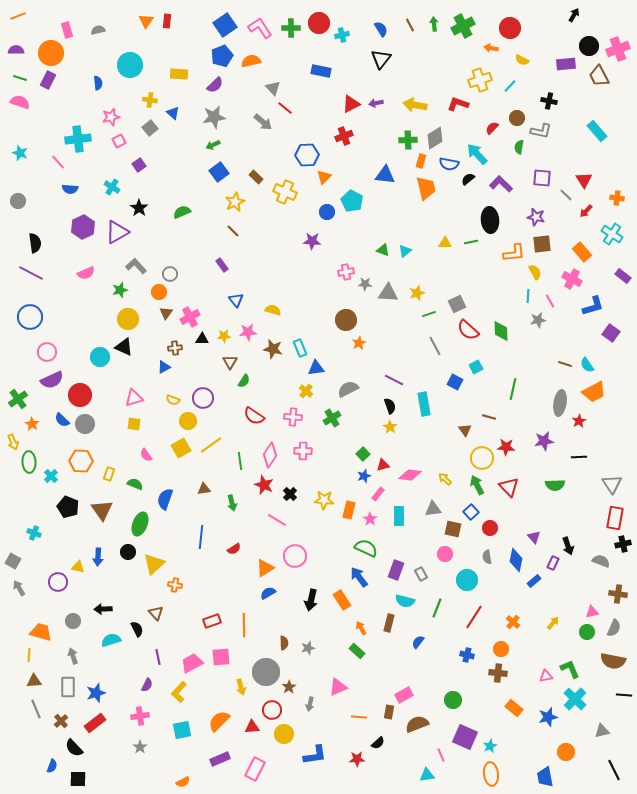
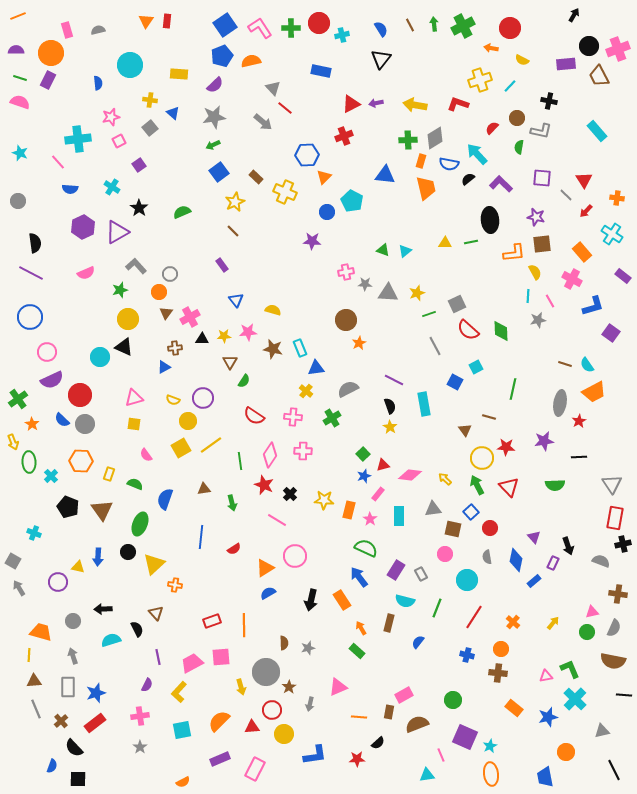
purple rectangle at (396, 570): rotated 12 degrees clockwise
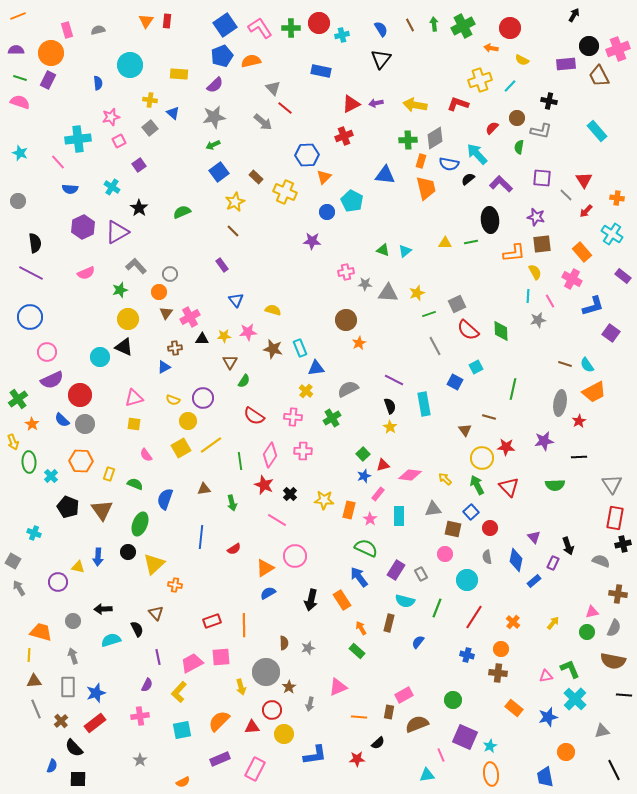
gray star at (140, 747): moved 13 px down
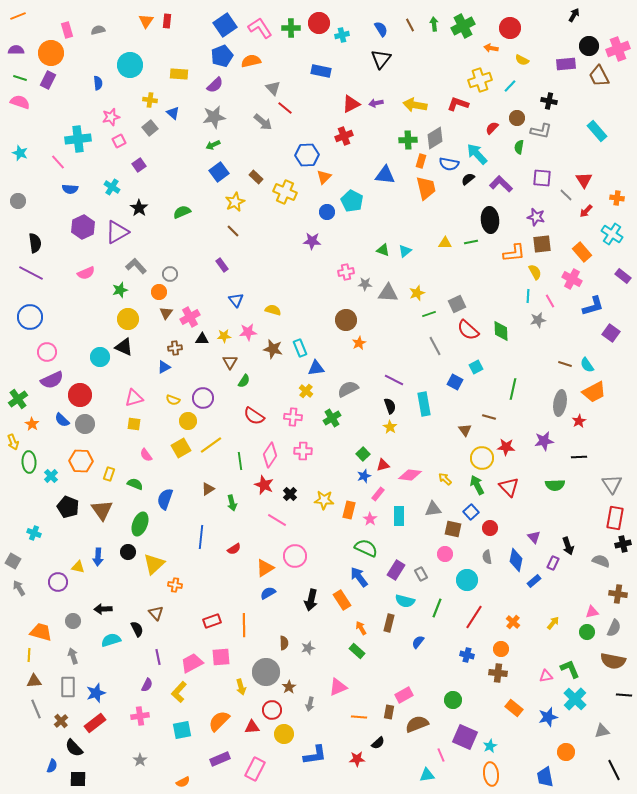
brown triangle at (204, 489): moved 4 px right; rotated 24 degrees counterclockwise
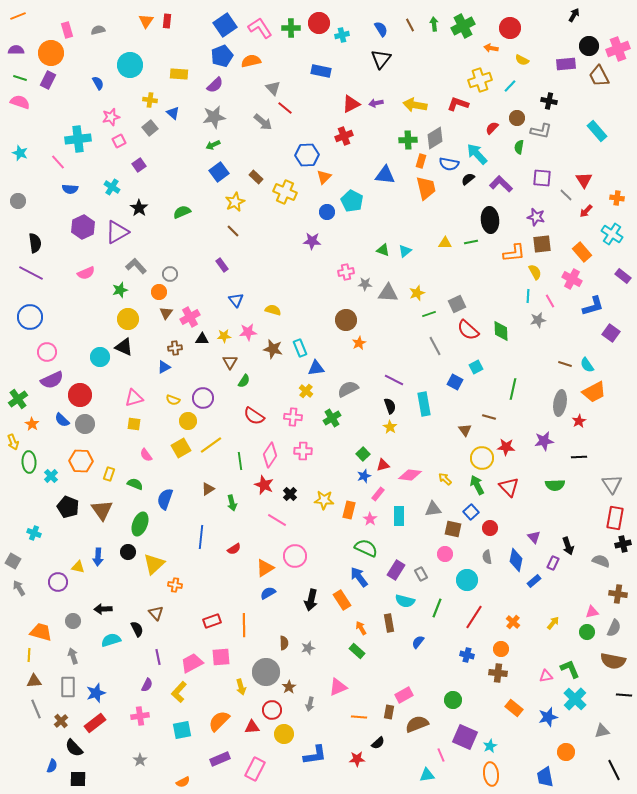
blue semicircle at (98, 83): rotated 24 degrees counterclockwise
brown rectangle at (389, 623): rotated 24 degrees counterclockwise
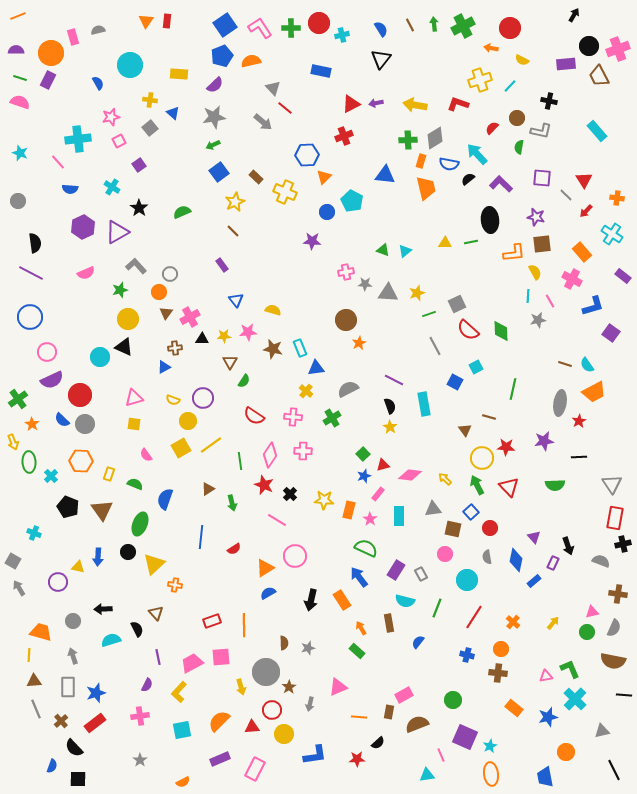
pink rectangle at (67, 30): moved 6 px right, 7 px down
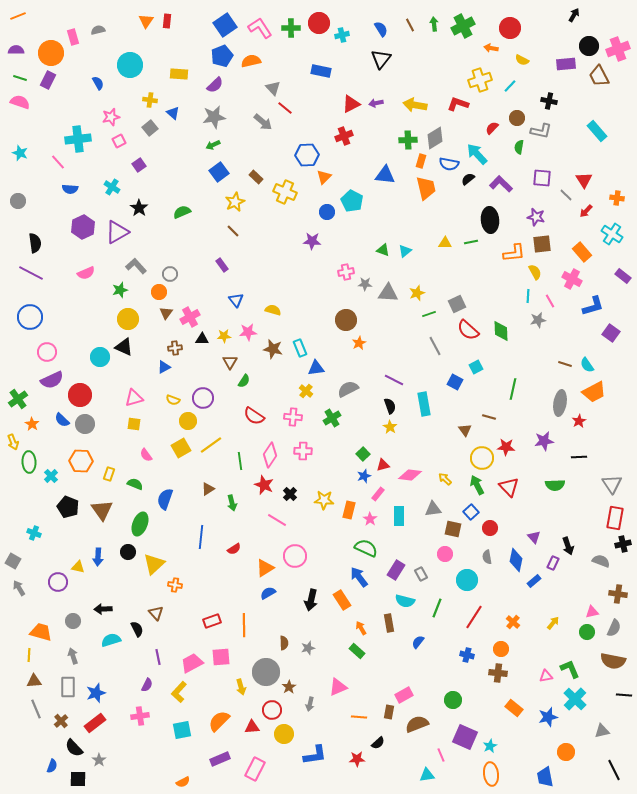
gray star at (140, 760): moved 41 px left
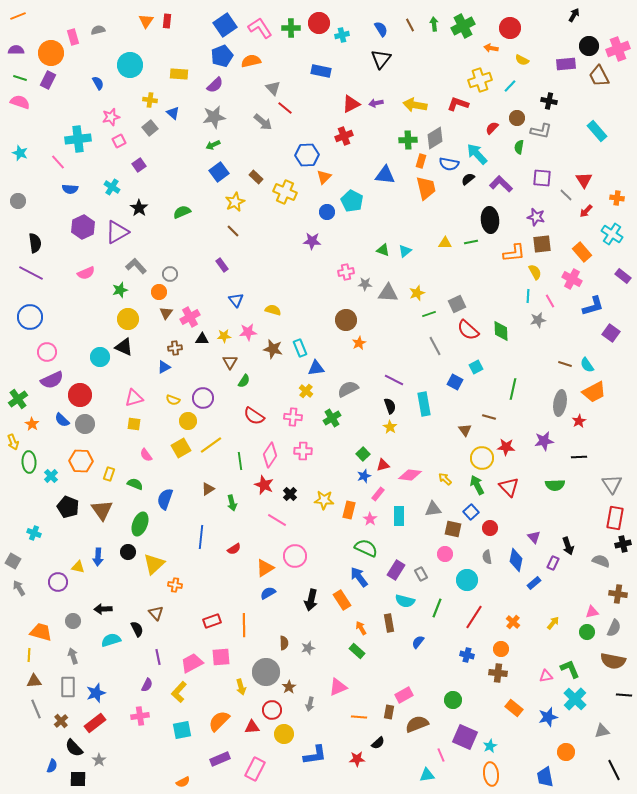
blue rectangle at (534, 581): moved 2 px down
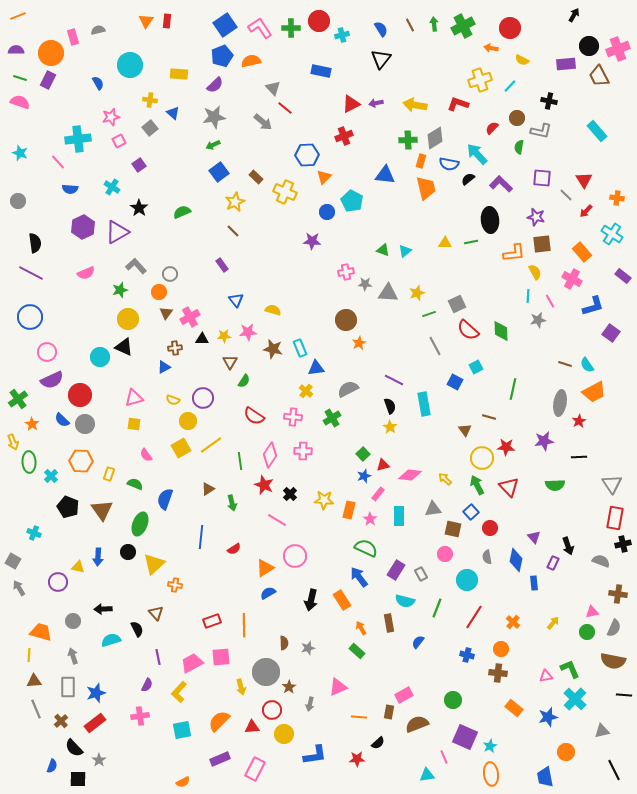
red circle at (319, 23): moved 2 px up
blue rectangle at (534, 583): rotated 56 degrees counterclockwise
pink line at (441, 755): moved 3 px right, 2 px down
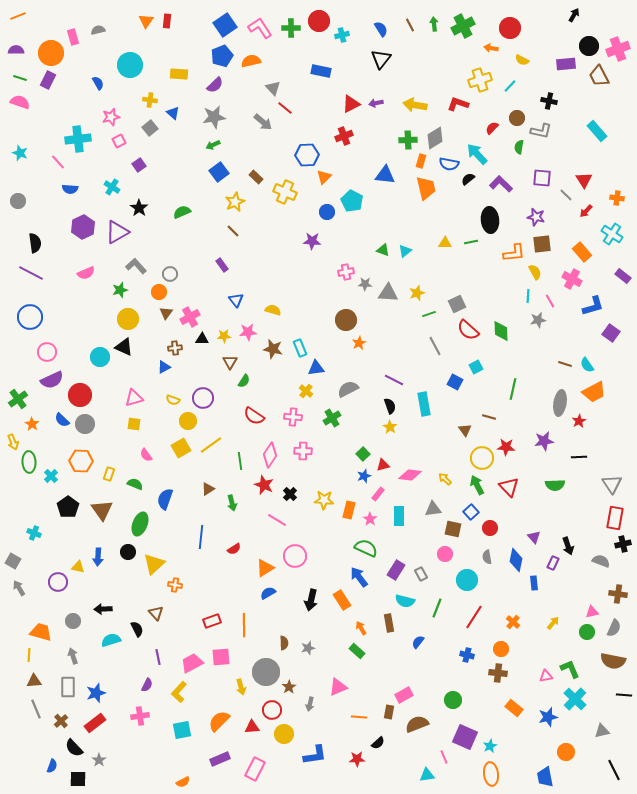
black pentagon at (68, 507): rotated 15 degrees clockwise
